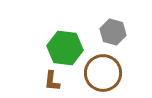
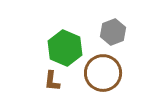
gray hexagon: rotated 25 degrees clockwise
green hexagon: rotated 16 degrees clockwise
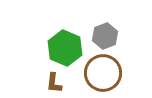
gray hexagon: moved 8 px left, 4 px down
brown L-shape: moved 2 px right, 2 px down
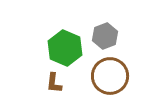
brown circle: moved 7 px right, 3 px down
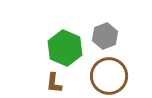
brown circle: moved 1 px left
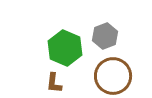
brown circle: moved 4 px right
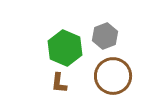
brown L-shape: moved 5 px right
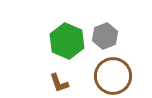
green hexagon: moved 2 px right, 7 px up
brown L-shape: rotated 25 degrees counterclockwise
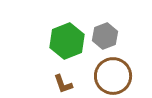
green hexagon: rotated 16 degrees clockwise
brown L-shape: moved 4 px right, 1 px down
